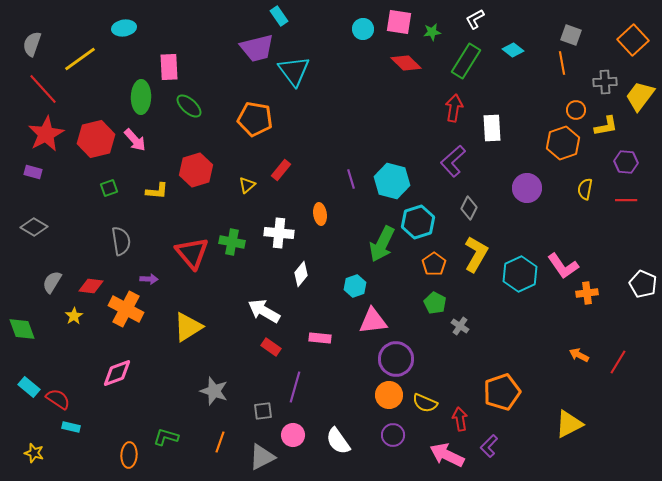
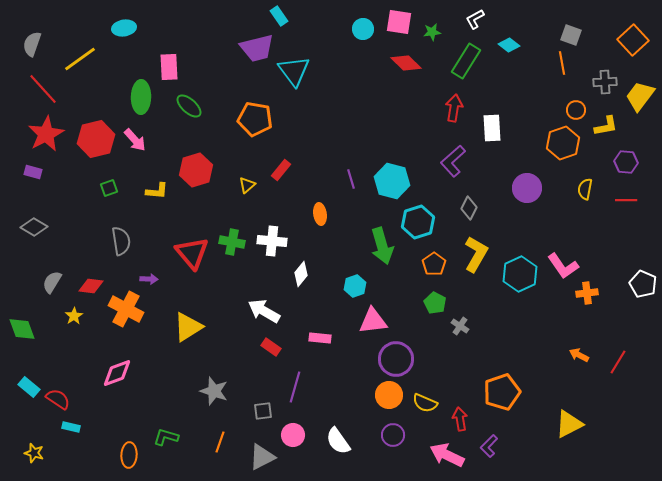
cyan diamond at (513, 50): moved 4 px left, 5 px up
white cross at (279, 233): moved 7 px left, 8 px down
green arrow at (382, 244): moved 2 px down; rotated 42 degrees counterclockwise
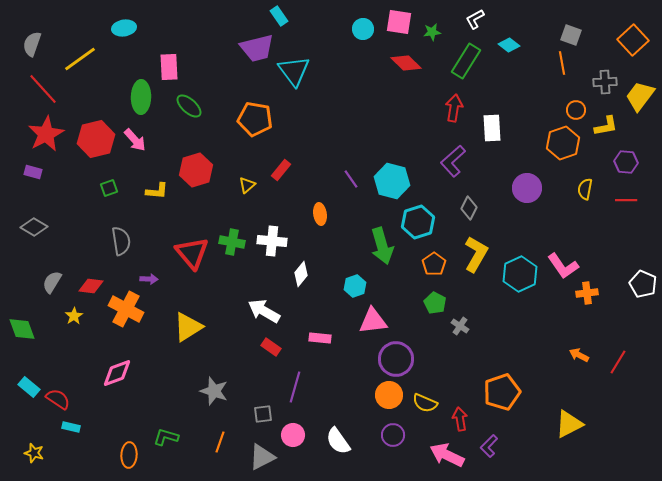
purple line at (351, 179): rotated 18 degrees counterclockwise
gray square at (263, 411): moved 3 px down
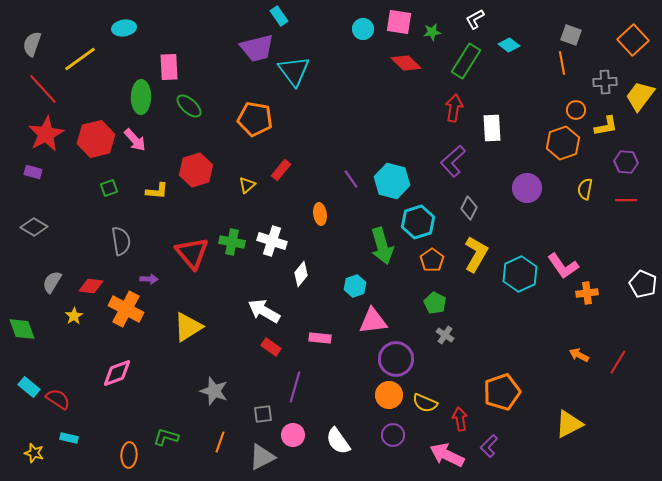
white cross at (272, 241): rotated 12 degrees clockwise
orange pentagon at (434, 264): moved 2 px left, 4 px up
gray cross at (460, 326): moved 15 px left, 9 px down
cyan rectangle at (71, 427): moved 2 px left, 11 px down
